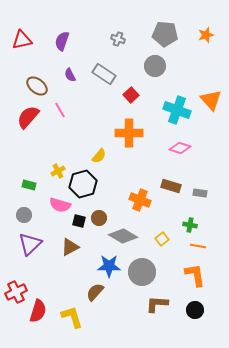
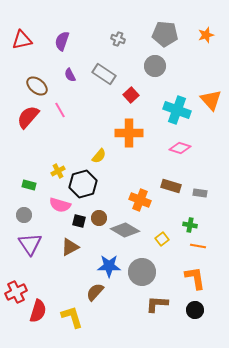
gray diamond at (123, 236): moved 2 px right, 6 px up
purple triangle at (30, 244): rotated 20 degrees counterclockwise
orange L-shape at (195, 275): moved 3 px down
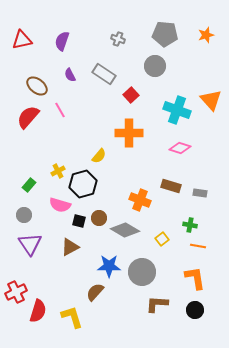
green rectangle at (29, 185): rotated 64 degrees counterclockwise
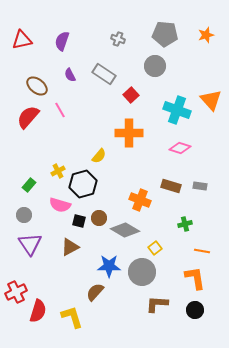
gray rectangle at (200, 193): moved 7 px up
green cross at (190, 225): moved 5 px left, 1 px up; rotated 24 degrees counterclockwise
yellow square at (162, 239): moved 7 px left, 9 px down
orange line at (198, 246): moved 4 px right, 5 px down
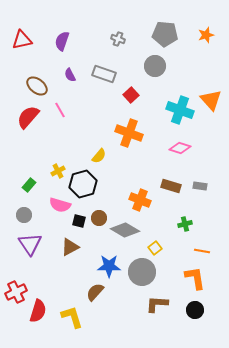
gray rectangle at (104, 74): rotated 15 degrees counterclockwise
cyan cross at (177, 110): moved 3 px right
orange cross at (129, 133): rotated 20 degrees clockwise
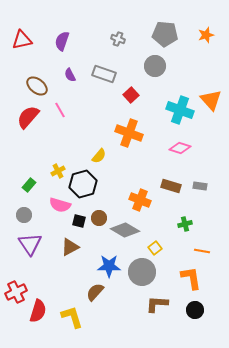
orange L-shape at (195, 278): moved 4 px left
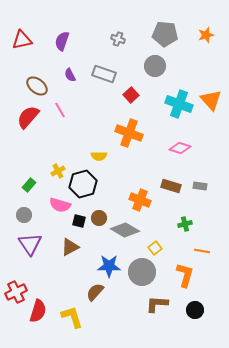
cyan cross at (180, 110): moved 1 px left, 6 px up
yellow semicircle at (99, 156): rotated 49 degrees clockwise
orange L-shape at (191, 278): moved 6 px left, 3 px up; rotated 25 degrees clockwise
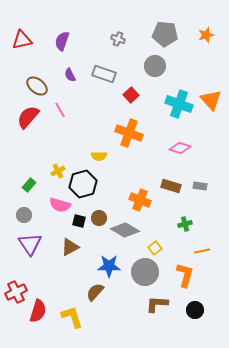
orange line at (202, 251): rotated 21 degrees counterclockwise
gray circle at (142, 272): moved 3 px right
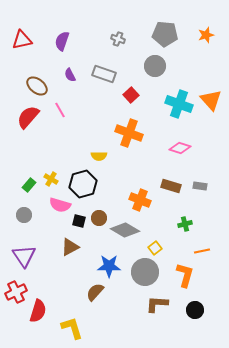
yellow cross at (58, 171): moved 7 px left, 8 px down; rotated 32 degrees counterclockwise
purple triangle at (30, 244): moved 6 px left, 12 px down
yellow L-shape at (72, 317): moved 11 px down
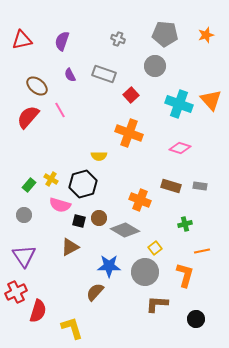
black circle at (195, 310): moved 1 px right, 9 px down
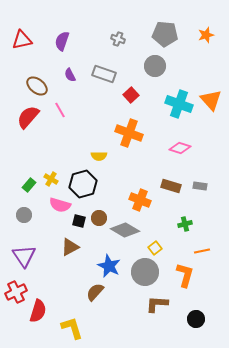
blue star at (109, 266): rotated 25 degrees clockwise
